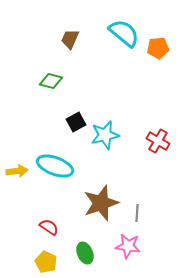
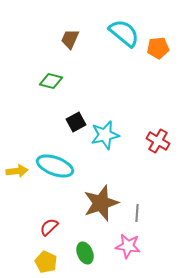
red semicircle: rotated 78 degrees counterclockwise
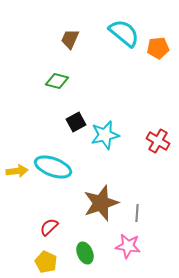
green diamond: moved 6 px right
cyan ellipse: moved 2 px left, 1 px down
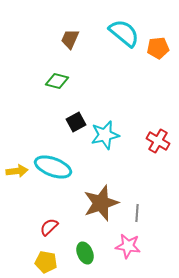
yellow pentagon: rotated 15 degrees counterclockwise
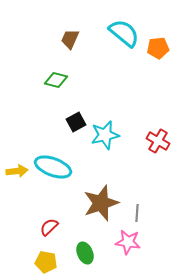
green diamond: moved 1 px left, 1 px up
pink star: moved 4 px up
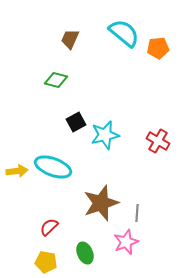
pink star: moved 2 px left; rotated 30 degrees counterclockwise
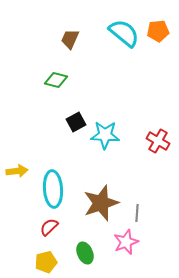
orange pentagon: moved 17 px up
cyan star: rotated 16 degrees clockwise
cyan ellipse: moved 22 px down; rotated 66 degrees clockwise
yellow pentagon: rotated 25 degrees counterclockwise
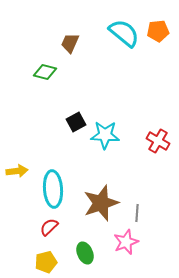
brown trapezoid: moved 4 px down
green diamond: moved 11 px left, 8 px up
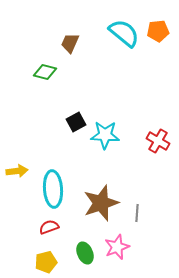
red semicircle: rotated 24 degrees clockwise
pink star: moved 9 px left, 5 px down
